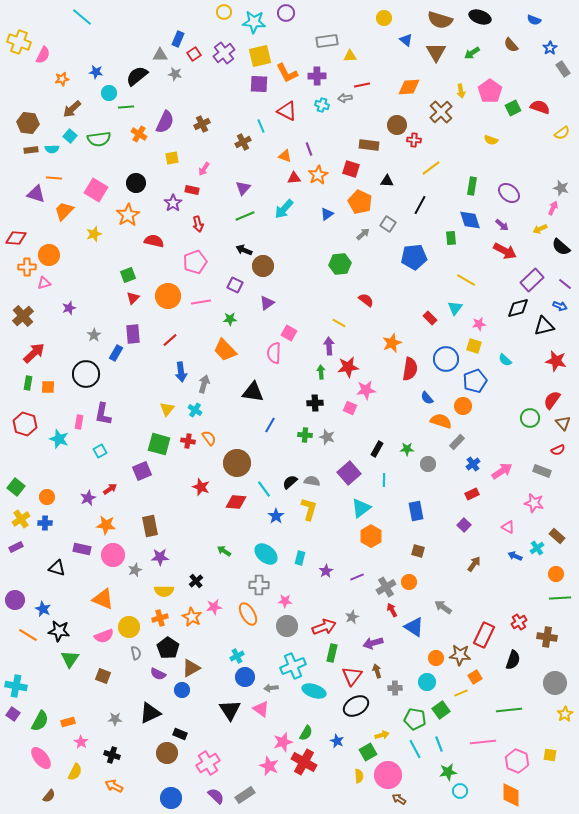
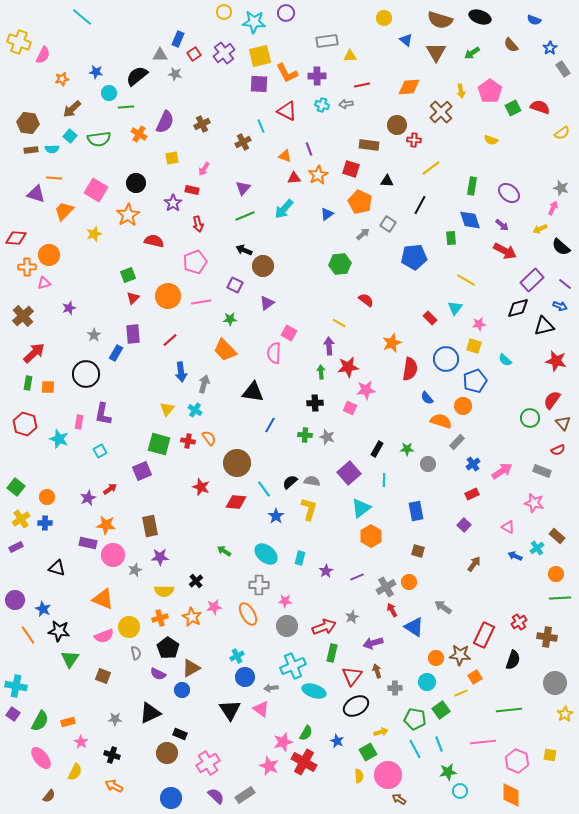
gray arrow at (345, 98): moved 1 px right, 6 px down
purple rectangle at (82, 549): moved 6 px right, 6 px up
orange line at (28, 635): rotated 24 degrees clockwise
yellow arrow at (382, 735): moved 1 px left, 3 px up
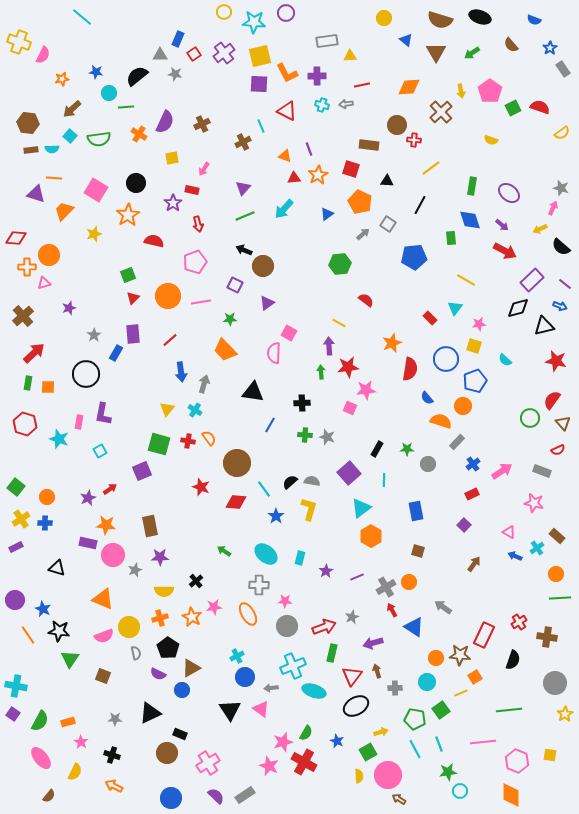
black cross at (315, 403): moved 13 px left
pink triangle at (508, 527): moved 1 px right, 5 px down
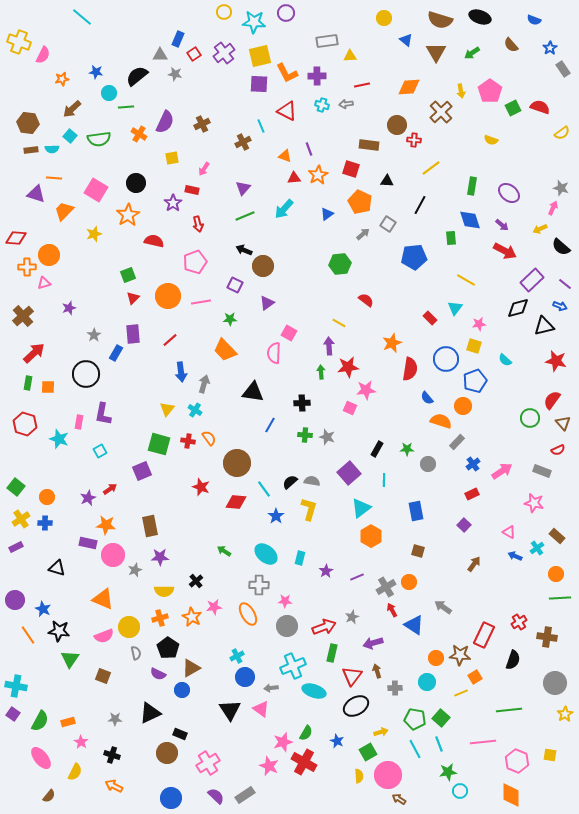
blue triangle at (414, 627): moved 2 px up
green square at (441, 710): moved 8 px down; rotated 12 degrees counterclockwise
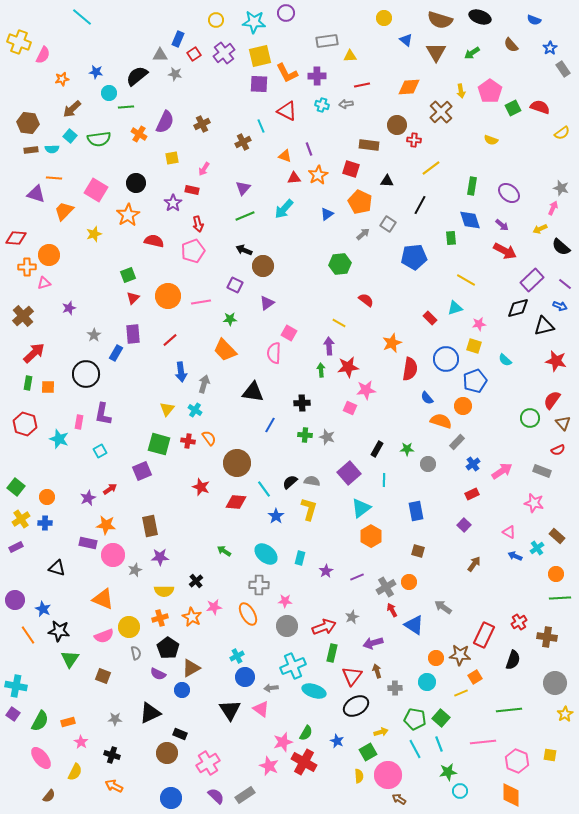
yellow circle at (224, 12): moved 8 px left, 8 px down
pink pentagon at (195, 262): moved 2 px left, 11 px up
cyan triangle at (455, 308): rotated 35 degrees clockwise
green arrow at (321, 372): moved 2 px up
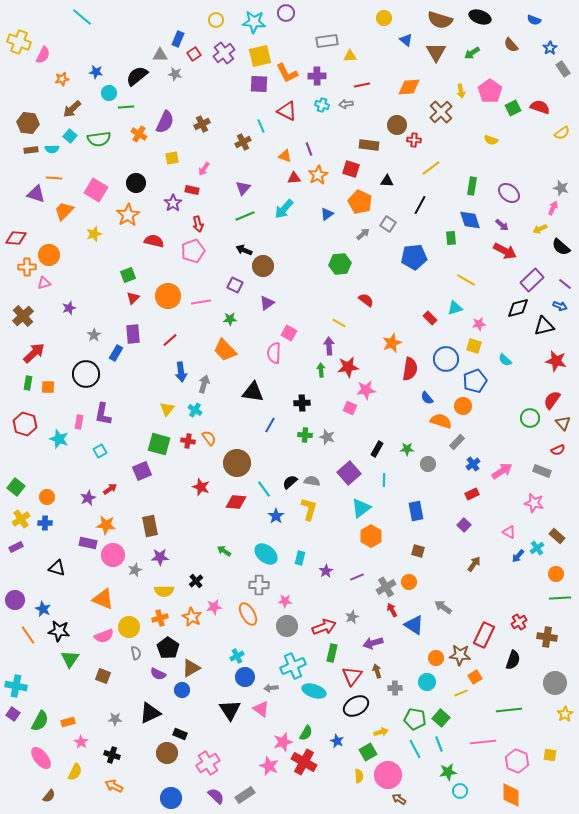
blue arrow at (515, 556): moved 3 px right; rotated 72 degrees counterclockwise
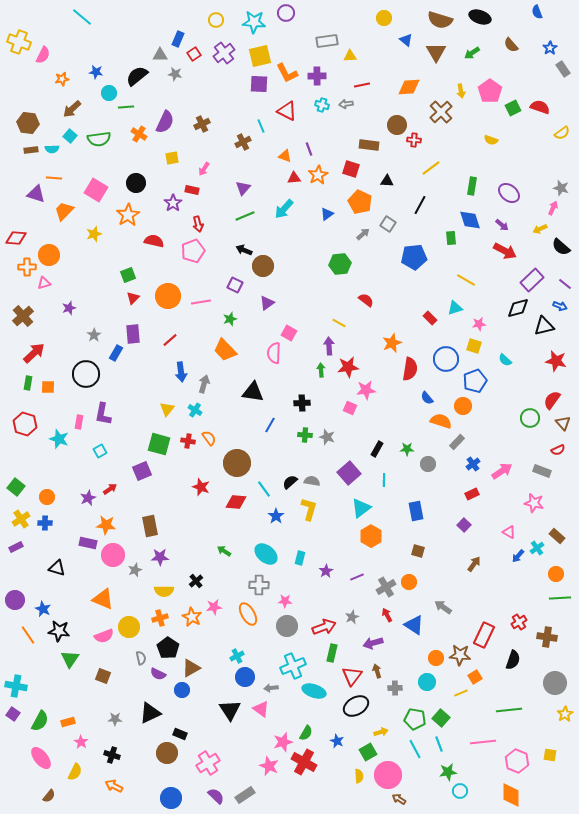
blue semicircle at (534, 20): moved 3 px right, 8 px up; rotated 48 degrees clockwise
green star at (230, 319): rotated 16 degrees counterclockwise
red arrow at (392, 610): moved 5 px left, 5 px down
gray semicircle at (136, 653): moved 5 px right, 5 px down
